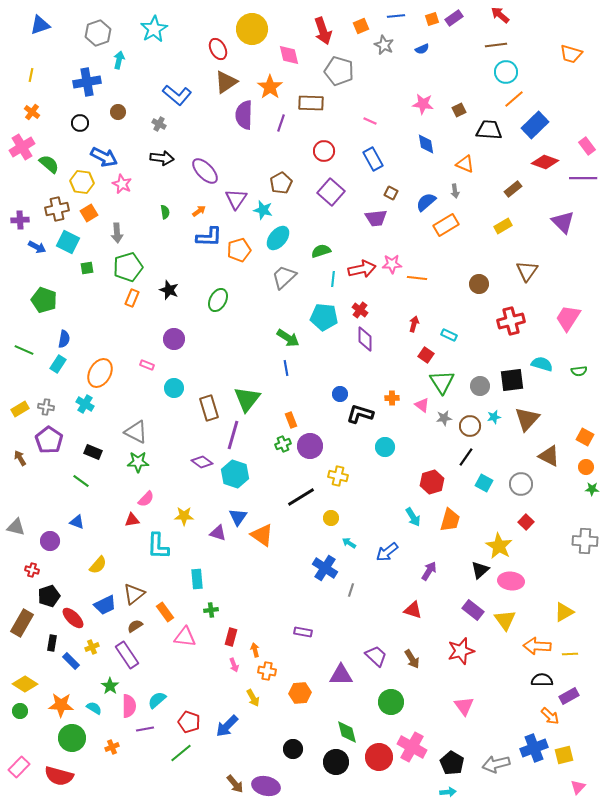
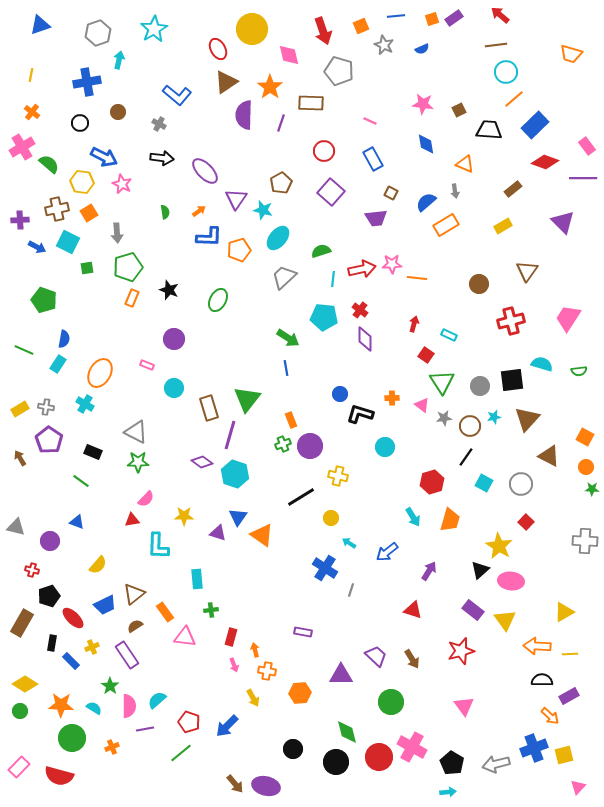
purple line at (233, 435): moved 3 px left
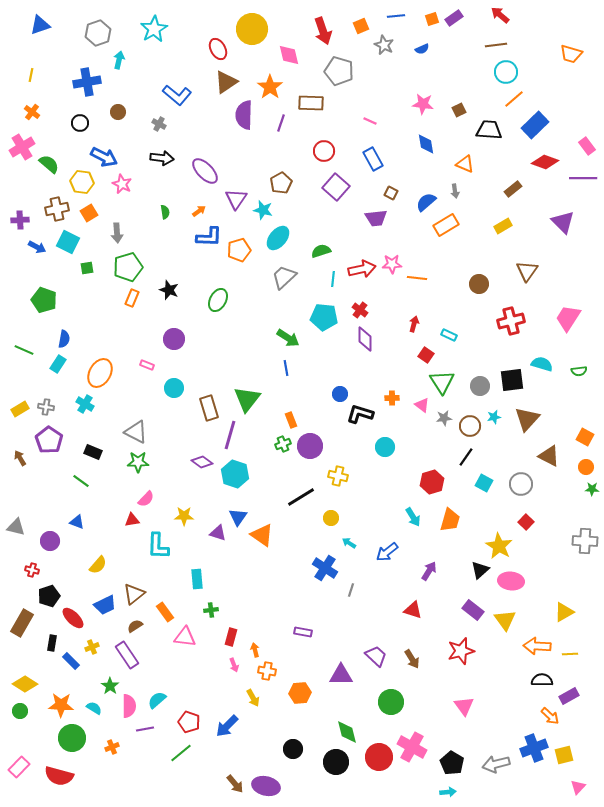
purple square at (331, 192): moved 5 px right, 5 px up
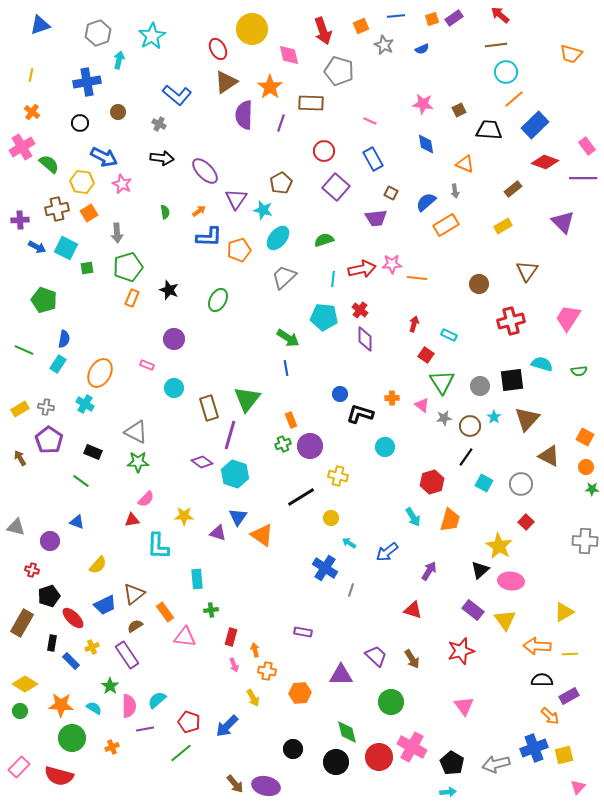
cyan star at (154, 29): moved 2 px left, 7 px down
cyan square at (68, 242): moved 2 px left, 6 px down
green semicircle at (321, 251): moved 3 px right, 11 px up
cyan star at (494, 417): rotated 24 degrees counterclockwise
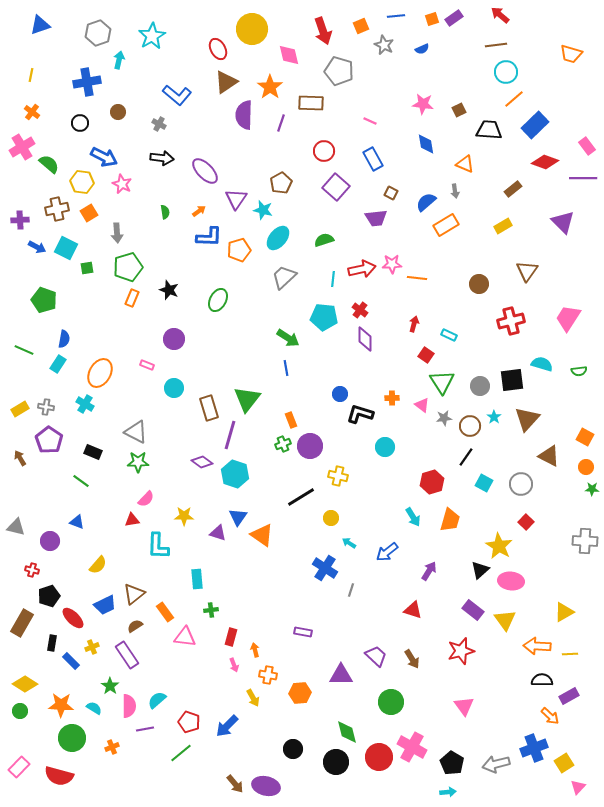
orange cross at (267, 671): moved 1 px right, 4 px down
yellow square at (564, 755): moved 8 px down; rotated 18 degrees counterclockwise
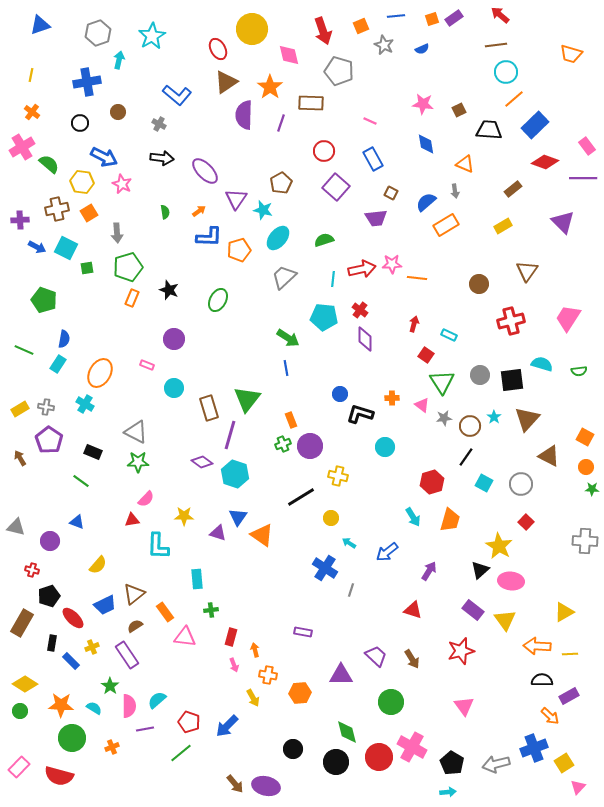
gray circle at (480, 386): moved 11 px up
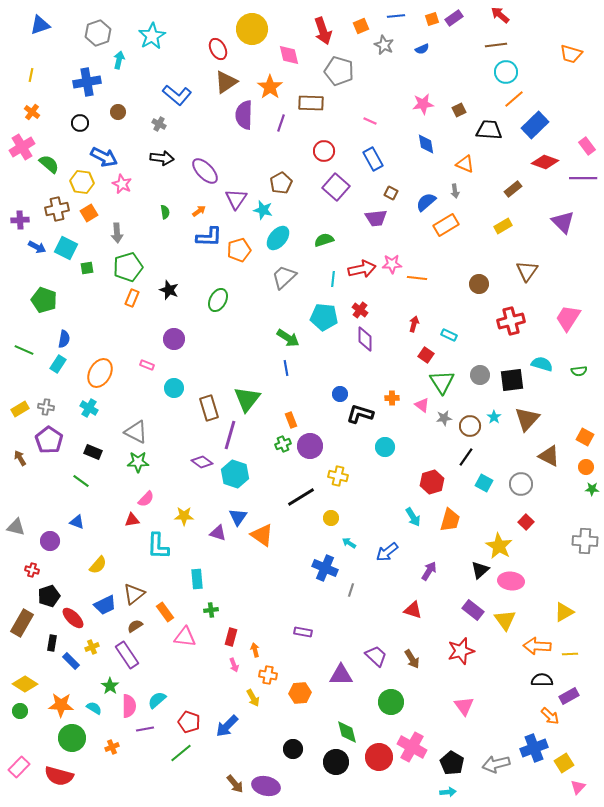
pink star at (423, 104): rotated 15 degrees counterclockwise
cyan cross at (85, 404): moved 4 px right, 4 px down
blue cross at (325, 568): rotated 10 degrees counterclockwise
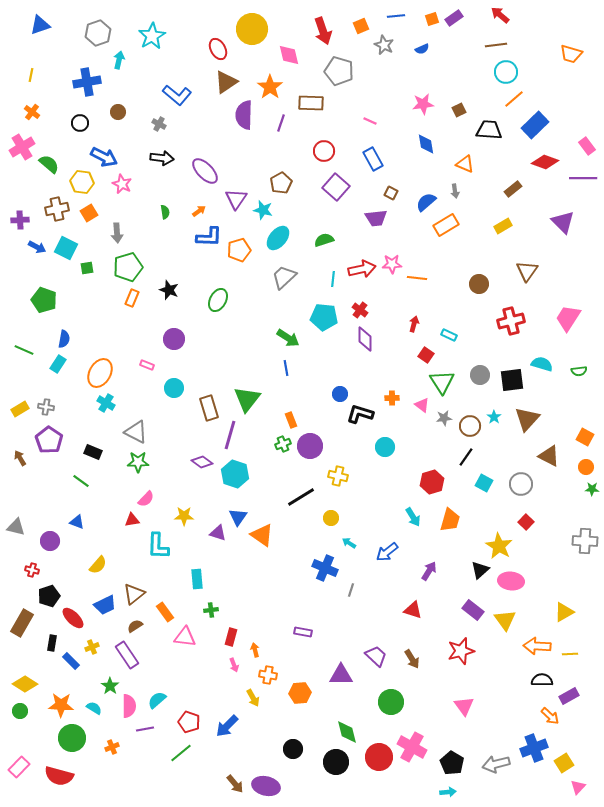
cyan cross at (89, 408): moved 17 px right, 5 px up
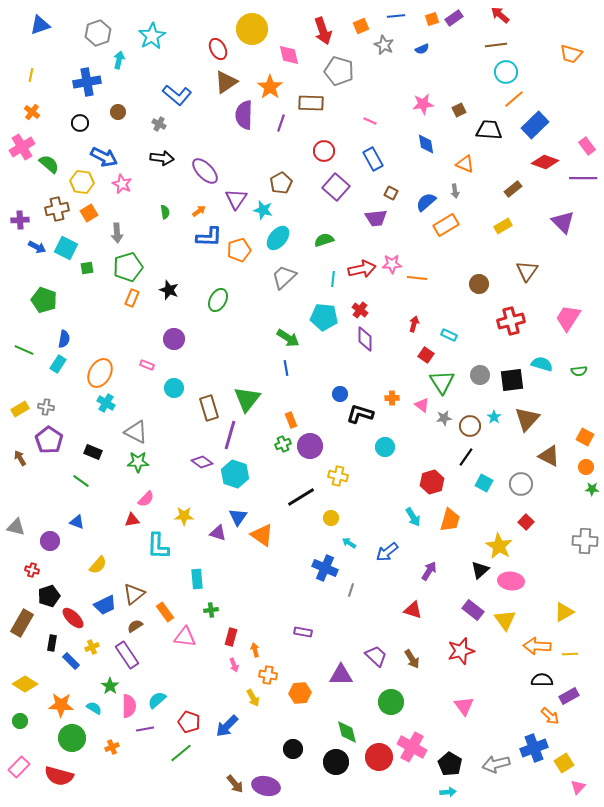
green circle at (20, 711): moved 10 px down
black pentagon at (452, 763): moved 2 px left, 1 px down
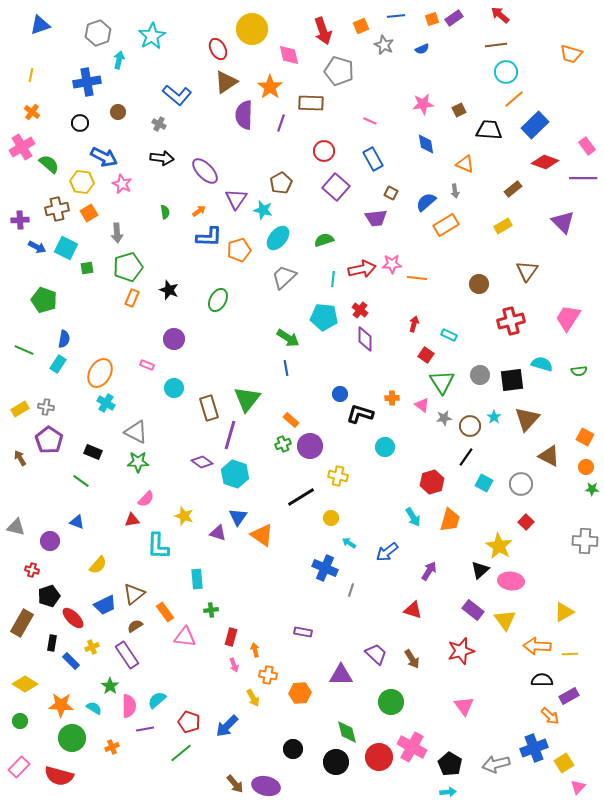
orange rectangle at (291, 420): rotated 28 degrees counterclockwise
yellow star at (184, 516): rotated 18 degrees clockwise
purple trapezoid at (376, 656): moved 2 px up
